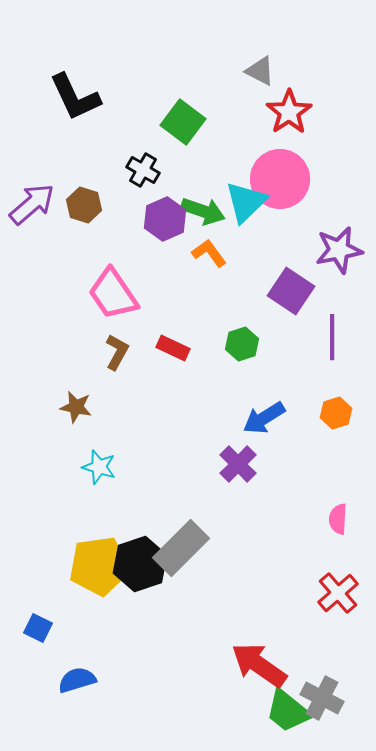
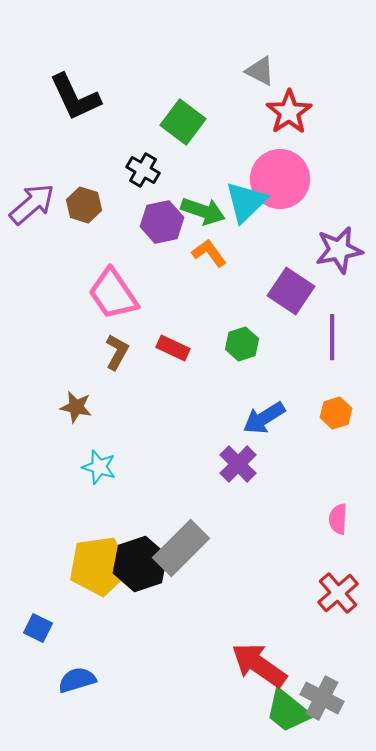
purple hexagon: moved 3 px left, 3 px down; rotated 12 degrees clockwise
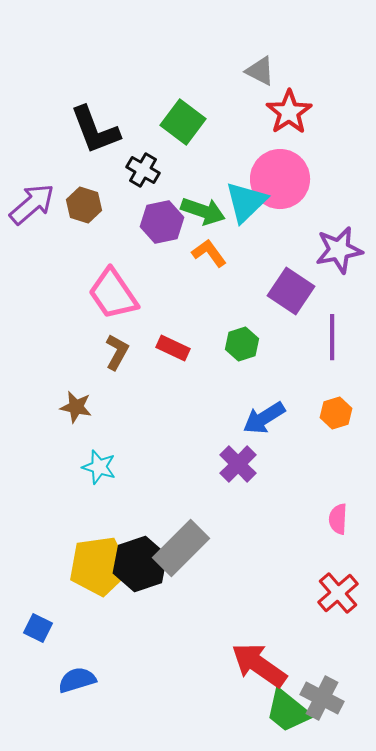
black L-shape: moved 20 px right, 33 px down; rotated 4 degrees clockwise
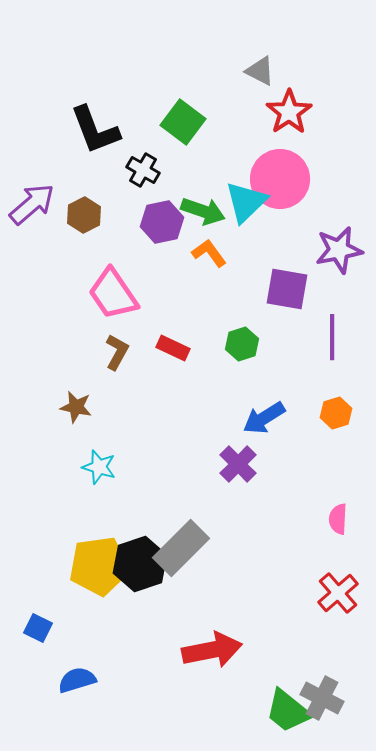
brown hexagon: moved 10 px down; rotated 16 degrees clockwise
purple square: moved 4 px left, 2 px up; rotated 24 degrees counterclockwise
red arrow: moved 47 px left, 15 px up; rotated 134 degrees clockwise
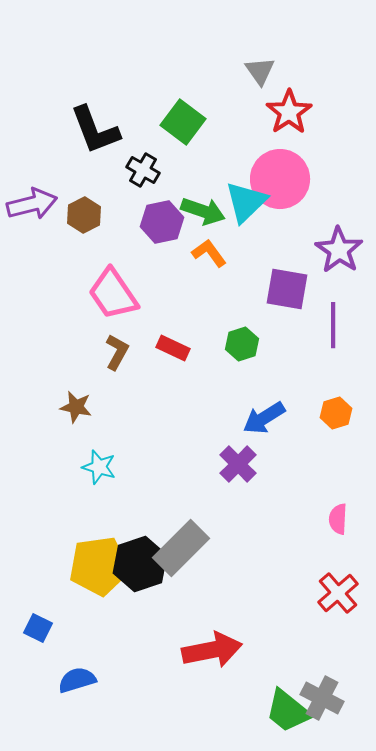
gray triangle: rotated 28 degrees clockwise
purple arrow: rotated 27 degrees clockwise
purple star: rotated 27 degrees counterclockwise
purple line: moved 1 px right, 12 px up
